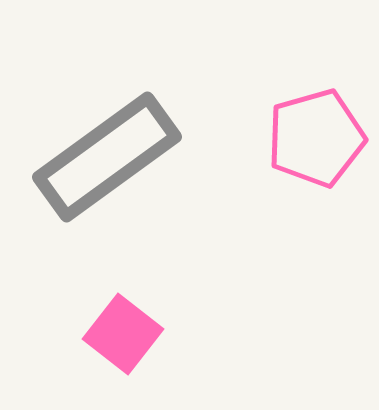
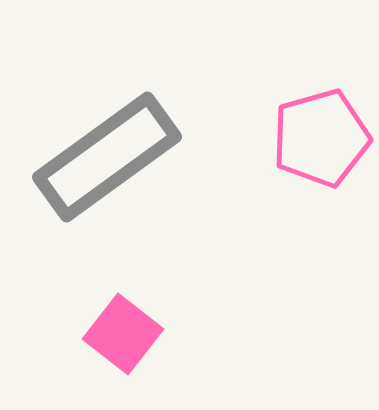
pink pentagon: moved 5 px right
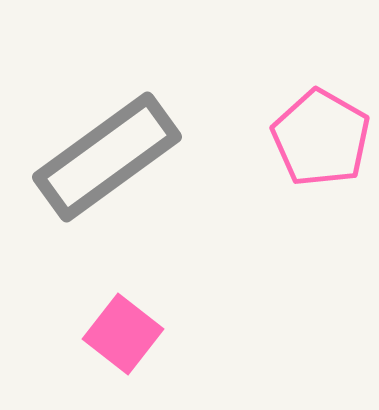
pink pentagon: rotated 26 degrees counterclockwise
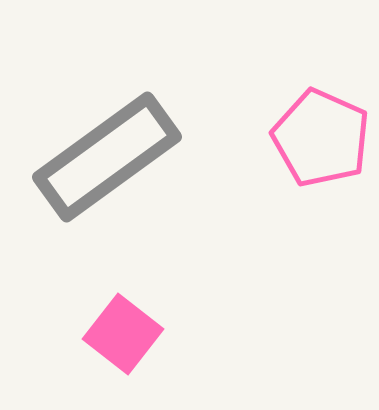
pink pentagon: rotated 6 degrees counterclockwise
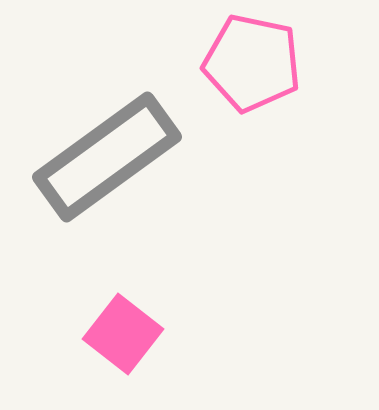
pink pentagon: moved 69 px left, 75 px up; rotated 12 degrees counterclockwise
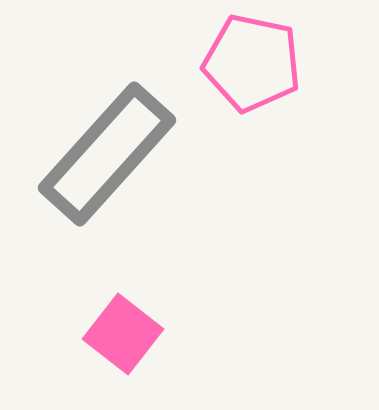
gray rectangle: moved 3 px up; rotated 12 degrees counterclockwise
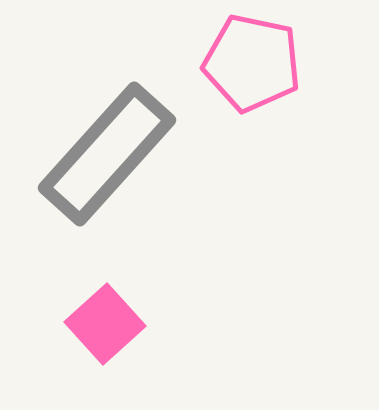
pink square: moved 18 px left, 10 px up; rotated 10 degrees clockwise
